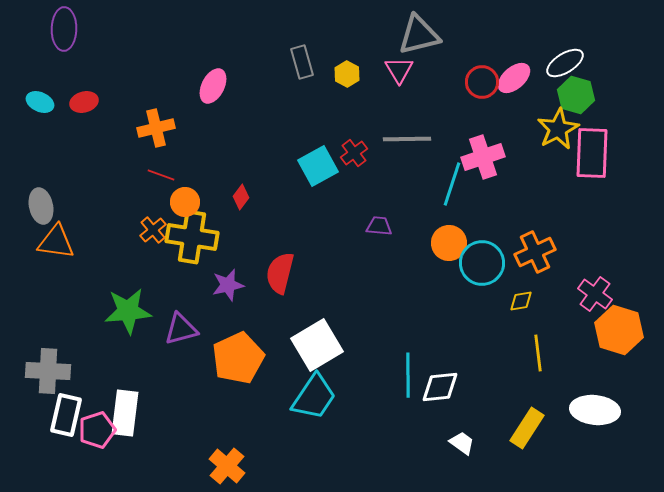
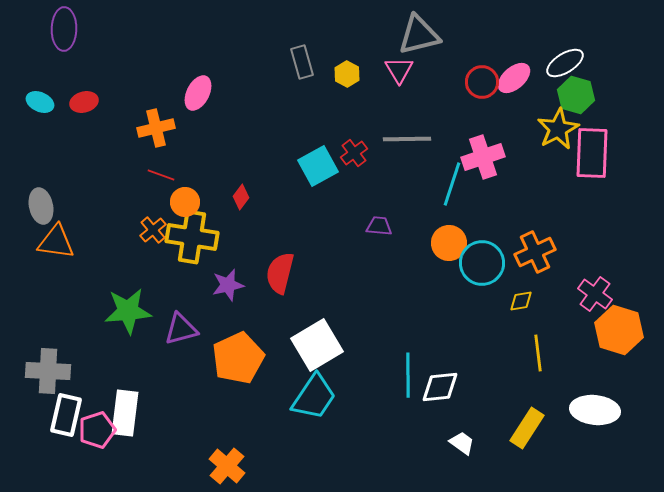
pink ellipse at (213, 86): moved 15 px left, 7 px down
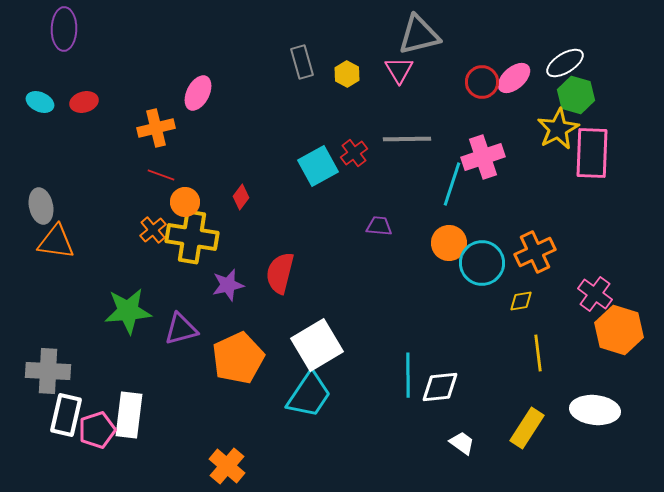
cyan trapezoid at (314, 397): moved 5 px left, 2 px up
white rectangle at (125, 413): moved 4 px right, 2 px down
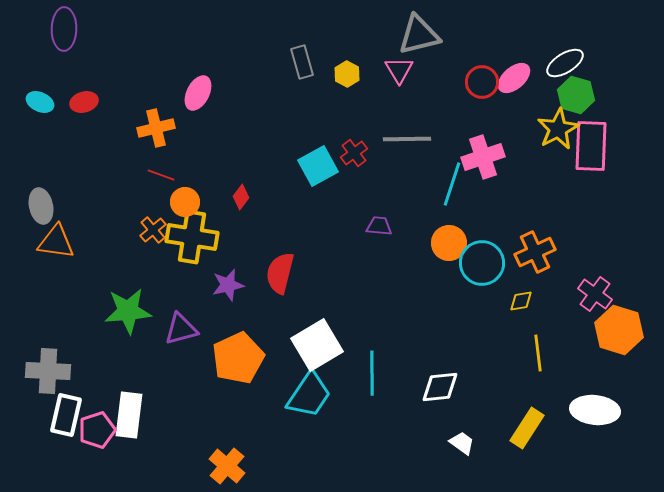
pink rectangle at (592, 153): moved 1 px left, 7 px up
cyan line at (408, 375): moved 36 px left, 2 px up
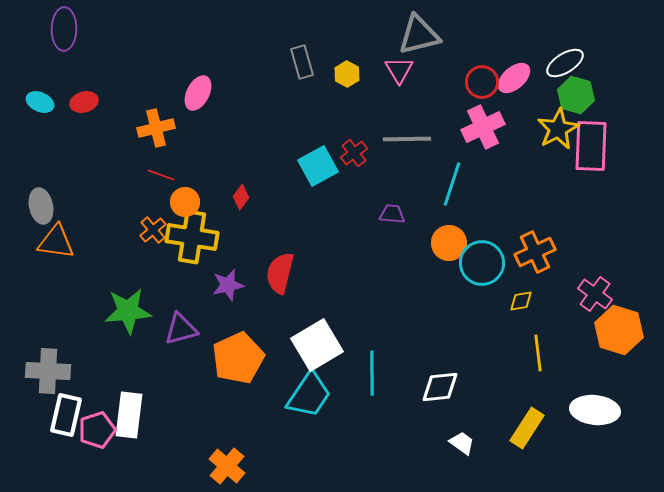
pink cross at (483, 157): moved 30 px up; rotated 6 degrees counterclockwise
purple trapezoid at (379, 226): moved 13 px right, 12 px up
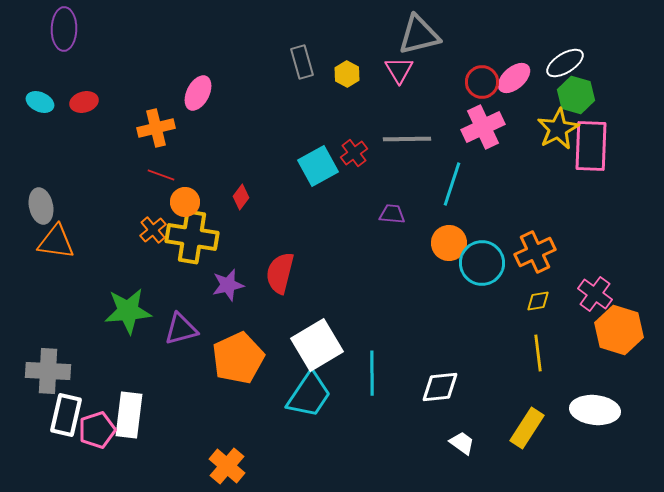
yellow diamond at (521, 301): moved 17 px right
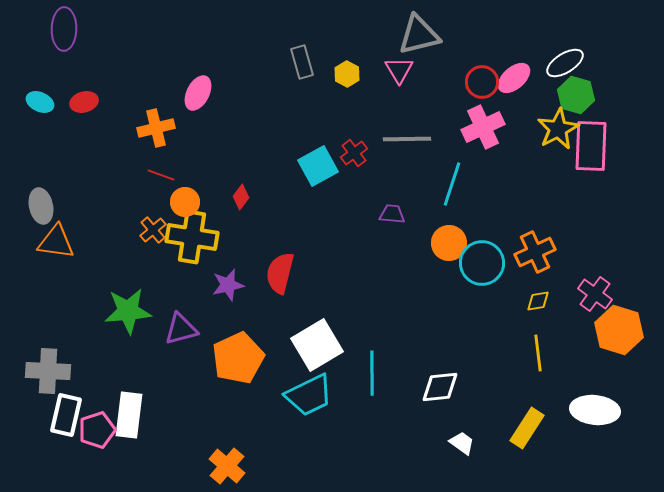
cyan trapezoid at (309, 395): rotated 30 degrees clockwise
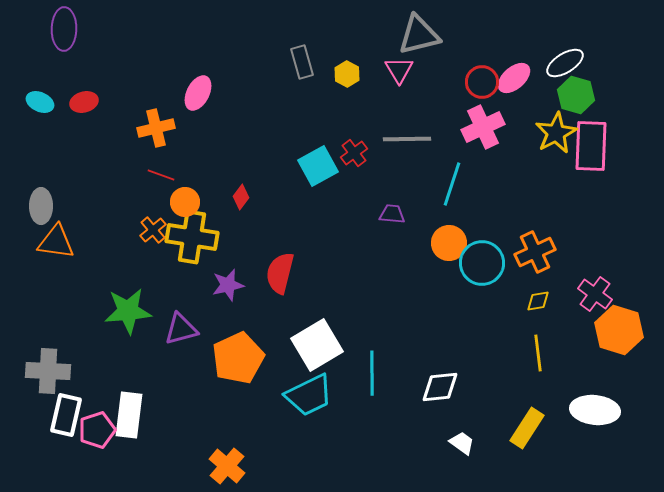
yellow star at (558, 129): moved 2 px left, 4 px down
gray ellipse at (41, 206): rotated 12 degrees clockwise
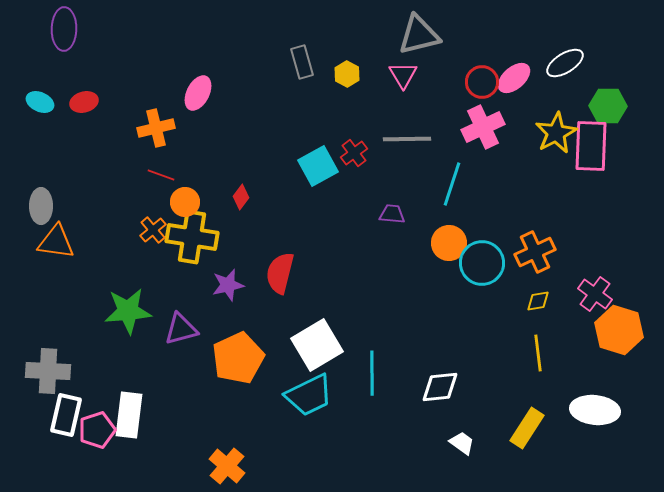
pink triangle at (399, 70): moved 4 px right, 5 px down
green hexagon at (576, 95): moved 32 px right, 11 px down; rotated 15 degrees counterclockwise
